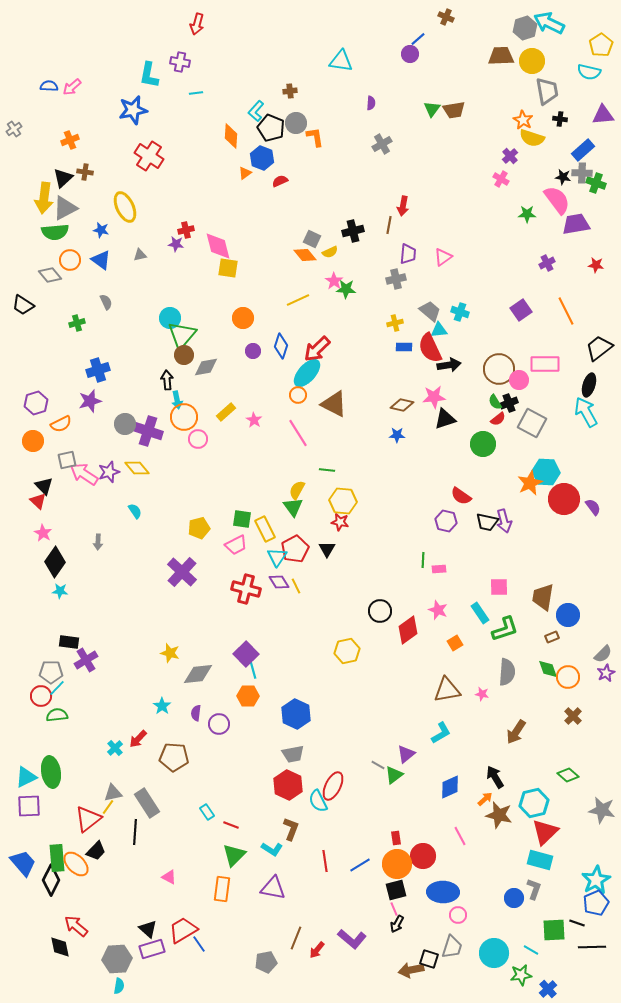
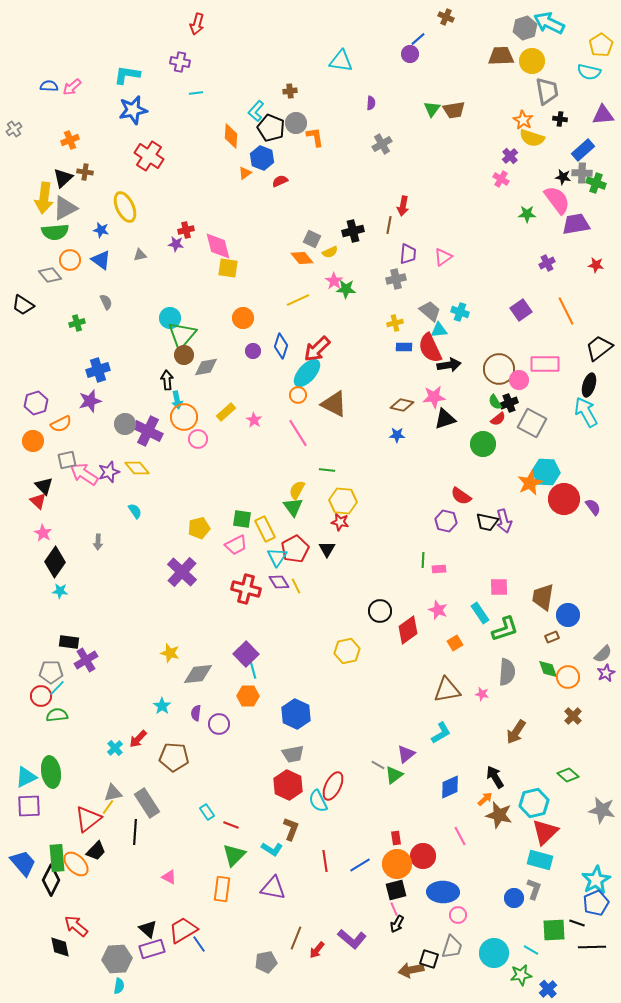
cyan L-shape at (149, 75): moved 22 px left; rotated 88 degrees clockwise
orange diamond at (305, 255): moved 3 px left, 3 px down
purple cross at (148, 431): rotated 8 degrees clockwise
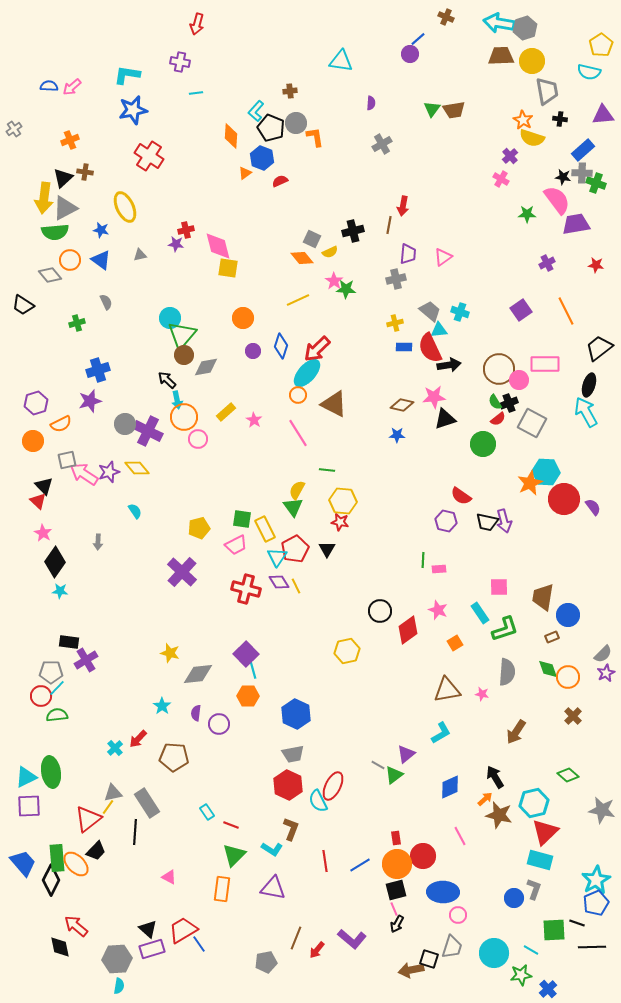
cyan arrow at (549, 23): moved 50 px left; rotated 16 degrees counterclockwise
black arrow at (167, 380): rotated 42 degrees counterclockwise
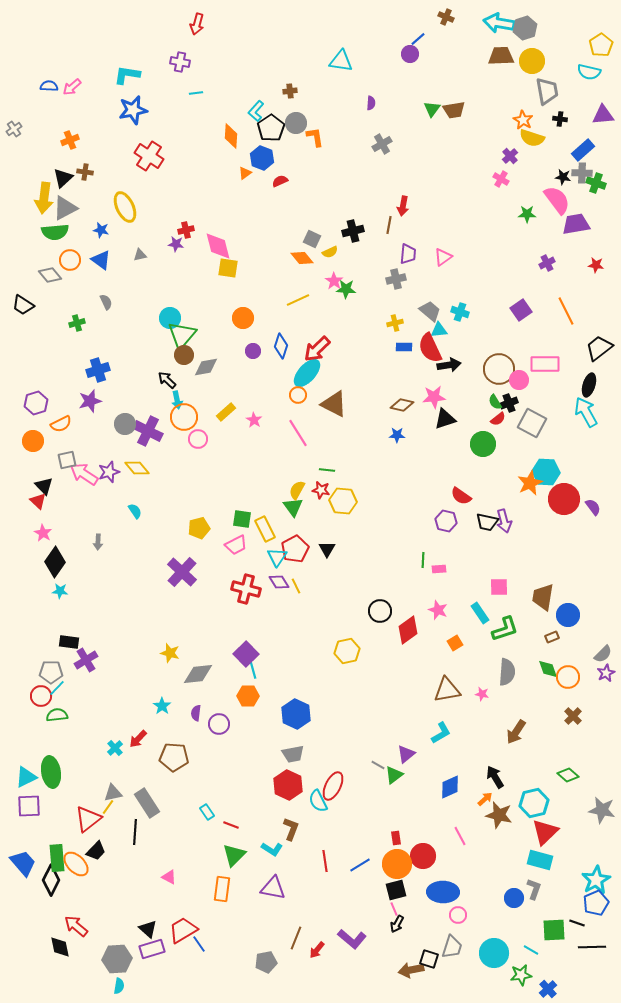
black pentagon at (271, 128): rotated 16 degrees clockwise
red star at (340, 522): moved 19 px left, 32 px up
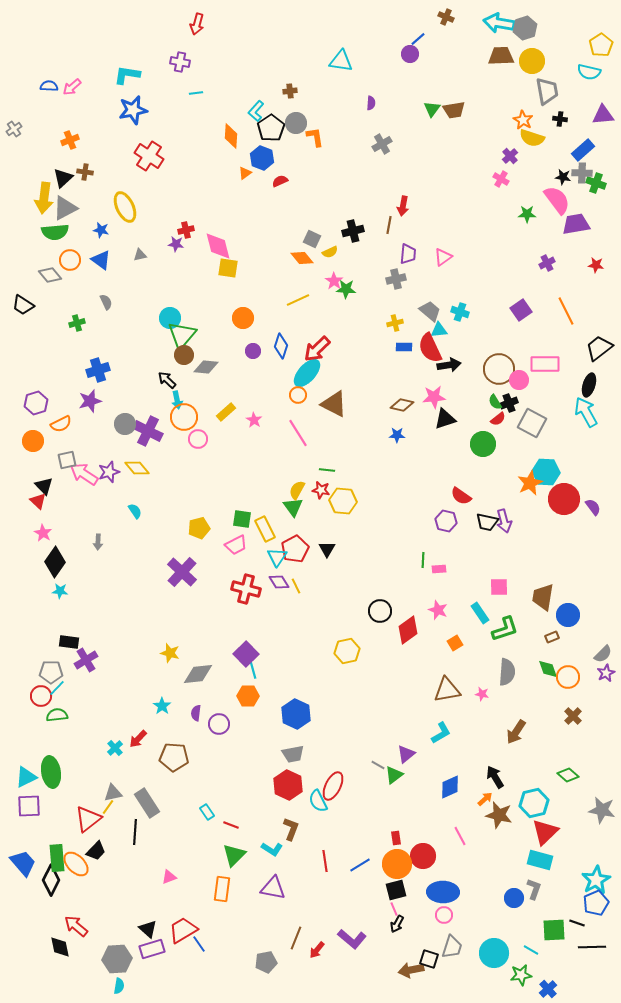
gray diamond at (206, 367): rotated 15 degrees clockwise
pink triangle at (169, 877): rotated 49 degrees counterclockwise
pink circle at (458, 915): moved 14 px left
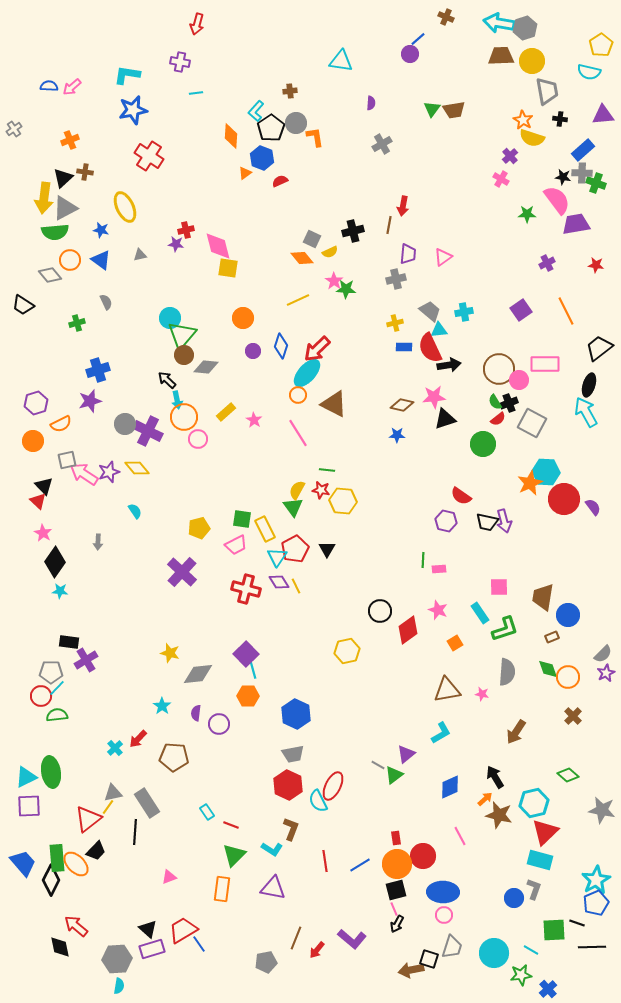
cyan cross at (460, 312): moved 4 px right; rotated 30 degrees counterclockwise
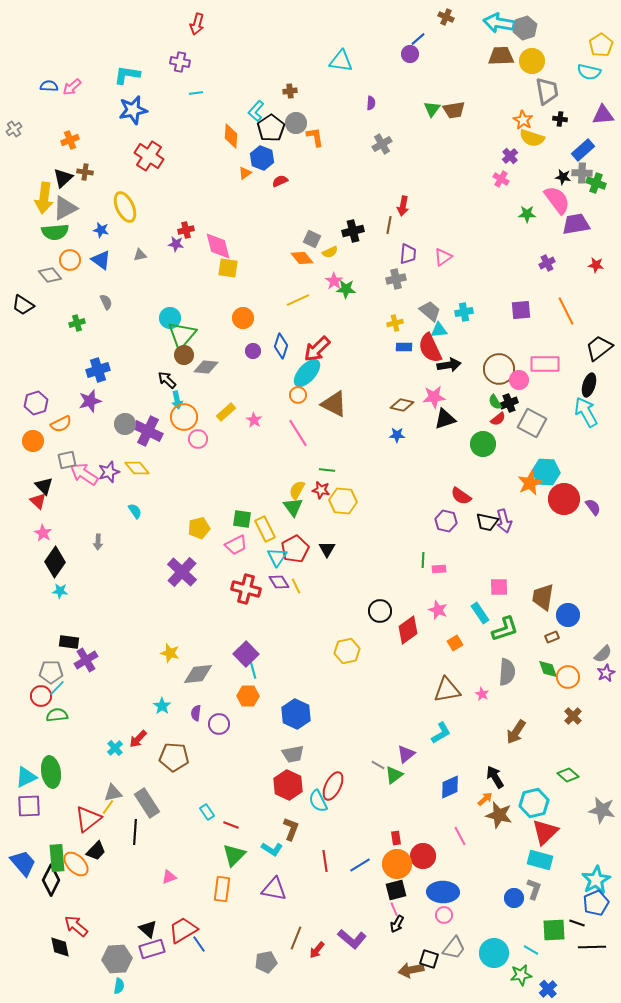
purple square at (521, 310): rotated 30 degrees clockwise
pink star at (482, 694): rotated 16 degrees clockwise
purple triangle at (273, 888): moved 1 px right, 1 px down
gray trapezoid at (452, 947): moved 2 px right, 1 px down; rotated 20 degrees clockwise
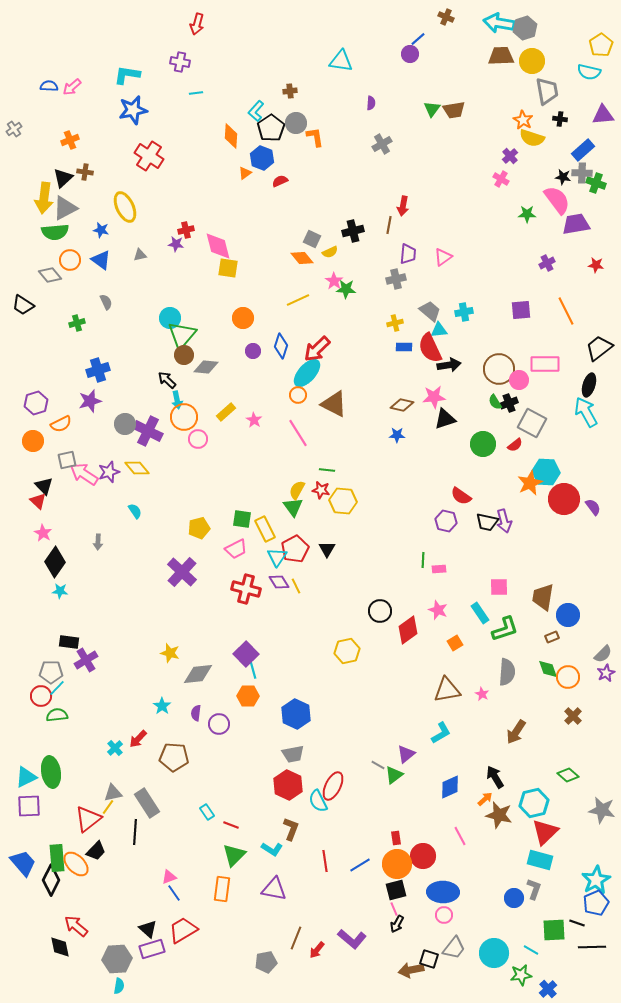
red semicircle at (498, 419): moved 17 px right, 26 px down
pink trapezoid at (236, 545): moved 4 px down
blue line at (199, 944): moved 25 px left, 51 px up
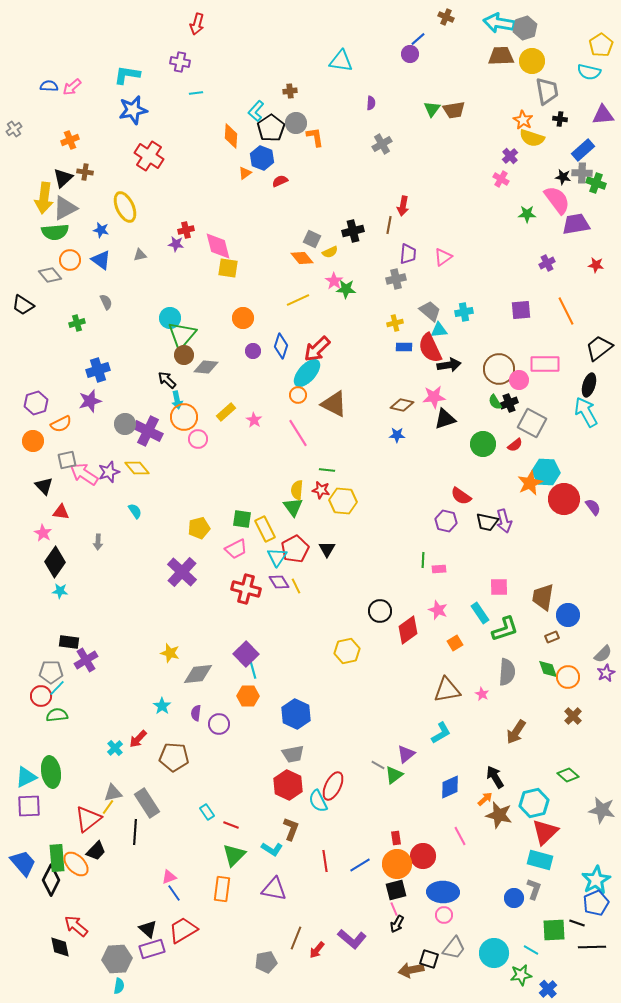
yellow semicircle at (297, 490): rotated 24 degrees counterclockwise
red triangle at (38, 501): moved 23 px right, 11 px down; rotated 36 degrees counterclockwise
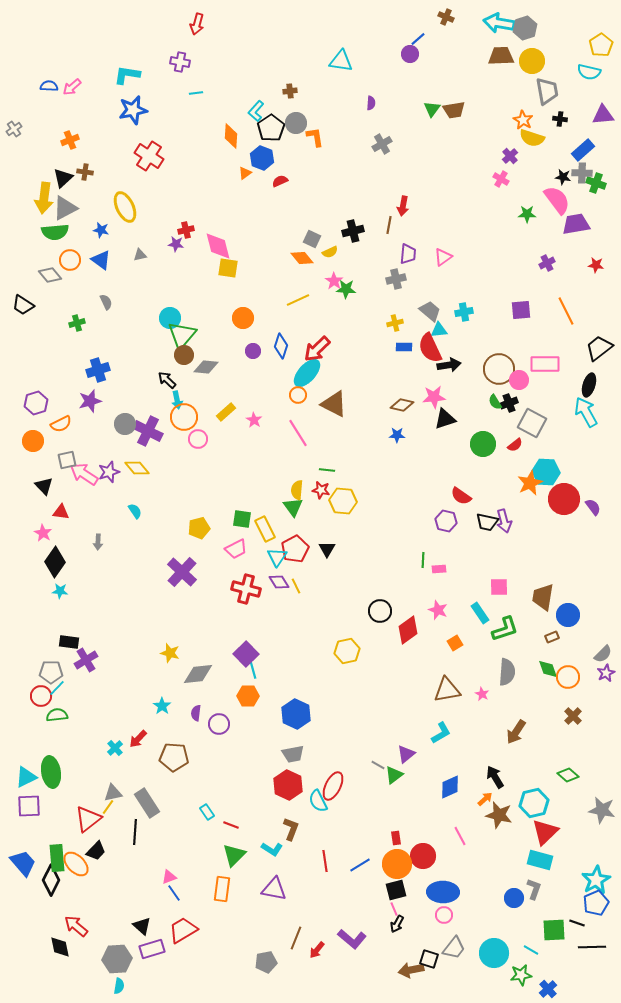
black triangle at (148, 929): moved 6 px left, 3 px up
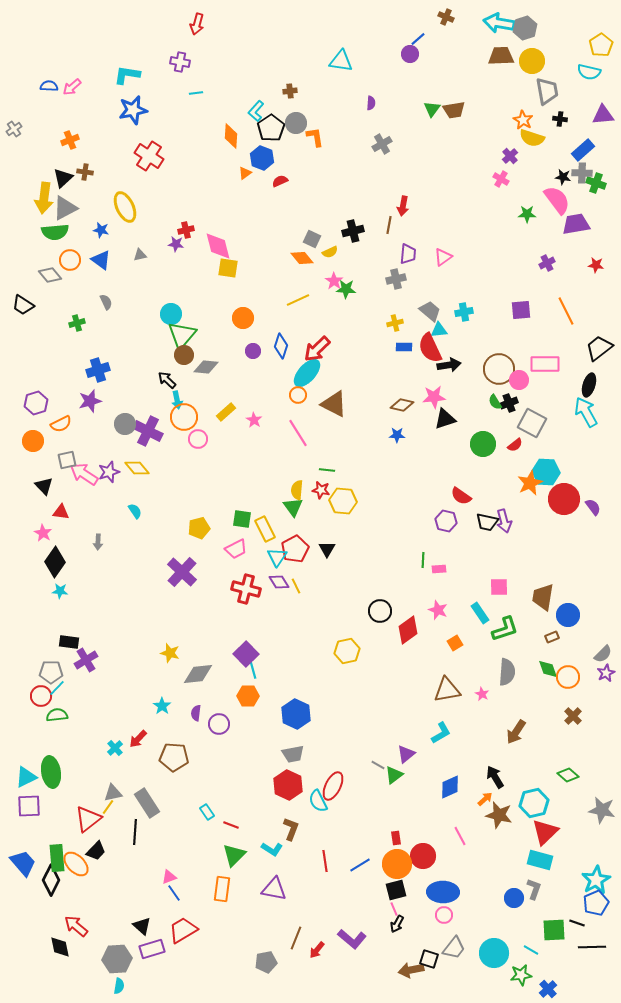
cyan circle at (170, 318): moved 1 px right, 4 px up
